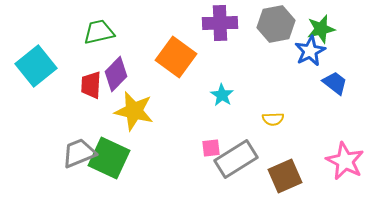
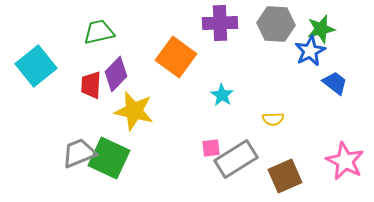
gray hexagon: rotated 15 degrees clockwise
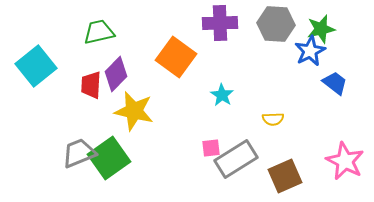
green square: rotated 30 degrees clockwise
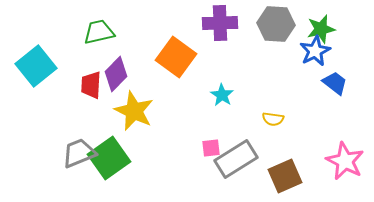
blue star: moved 5 px right
yellow star: rotated 12 degrees clockwise
yellow semicircle: rotated 10 degrees clockwise
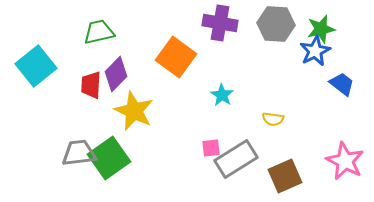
purple cross: rotated 12 degrees clockwise
blue trapezoid: moved 7 px right, 1 px down
gray trapezoid: rotated 15 degrees clockwise
